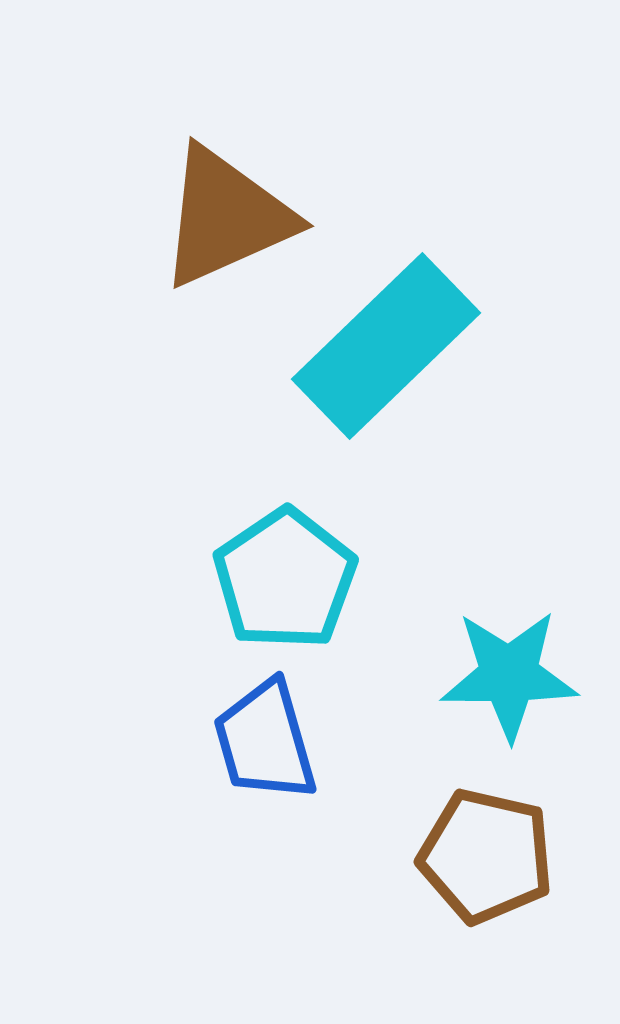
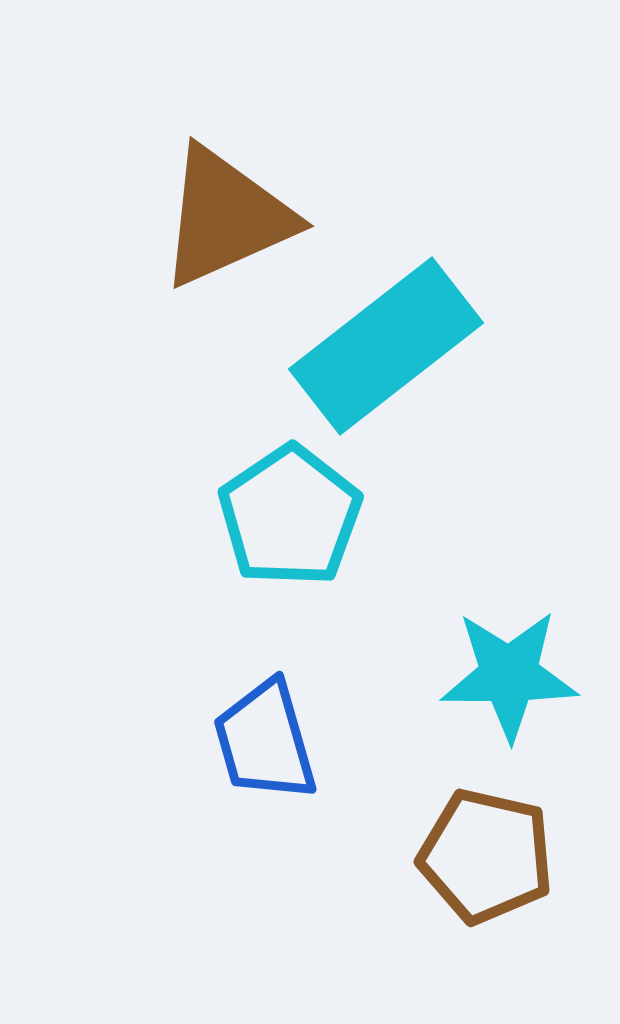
cyan rectangle: rotated 6 degrees clockwise
cyan pentagon: moved 5 px right, 63 px up
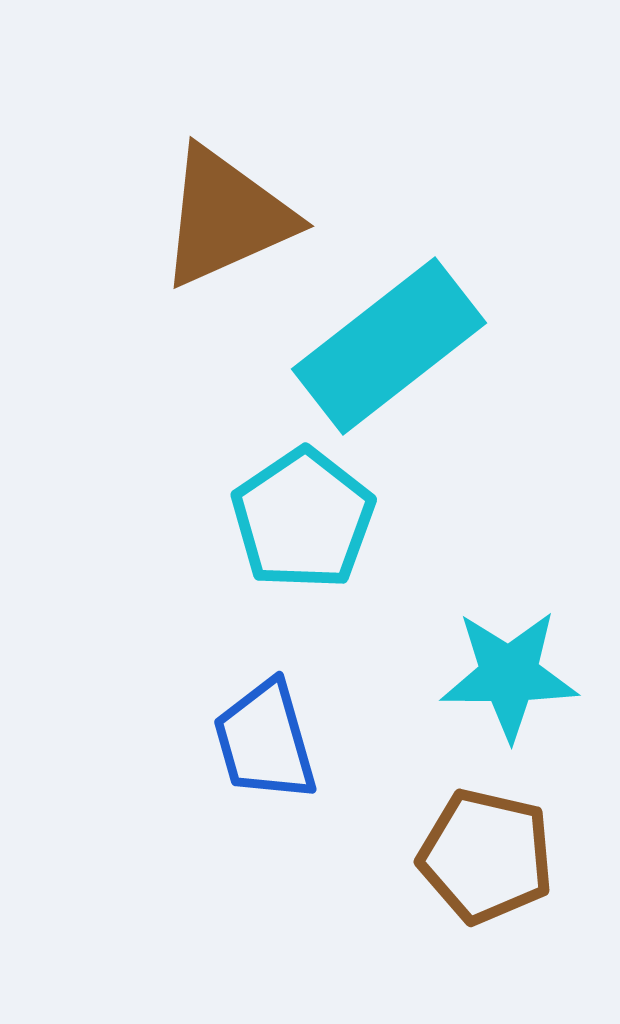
cyan rectangle: moved 3 px right
cyan pentagon: moved 13 px right, 3 px down
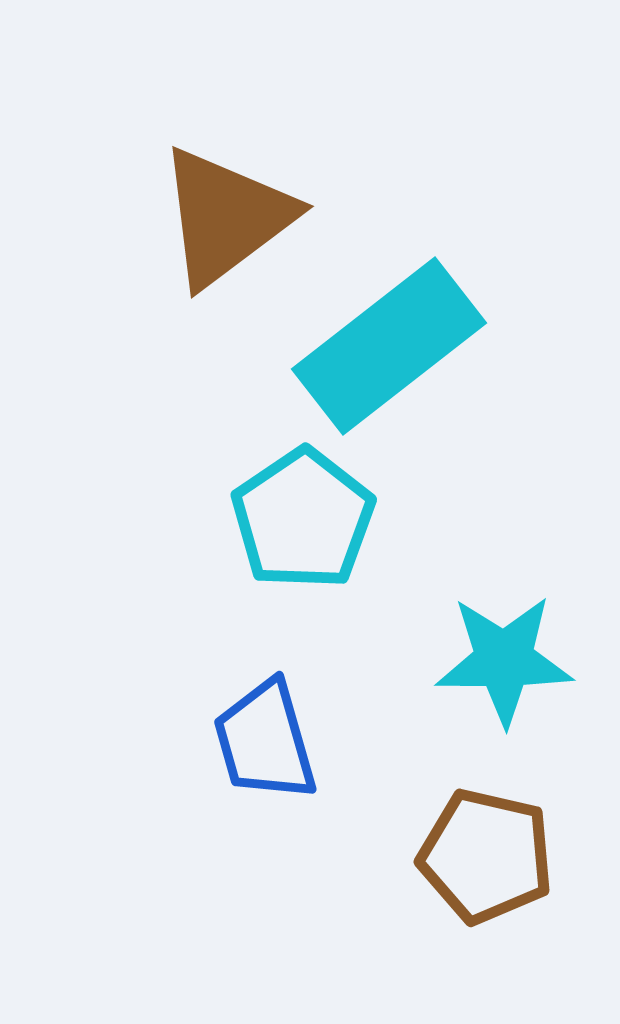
brown triangle: rotated 13 degrees counterclockwise
cyan star: moved 5 px left, 15 px up
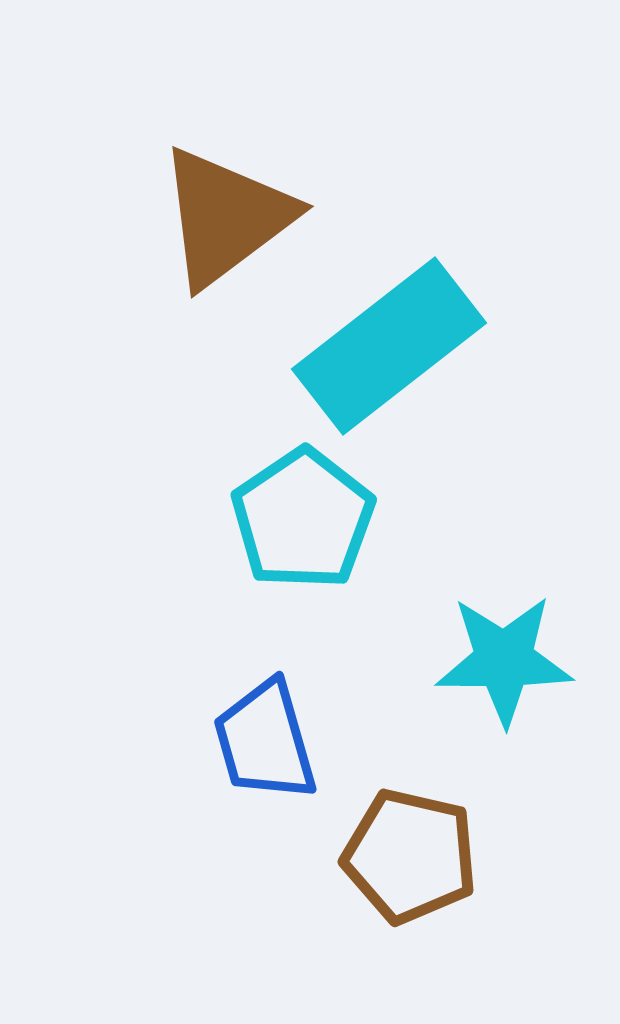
brown pentagon: moved 76 px left
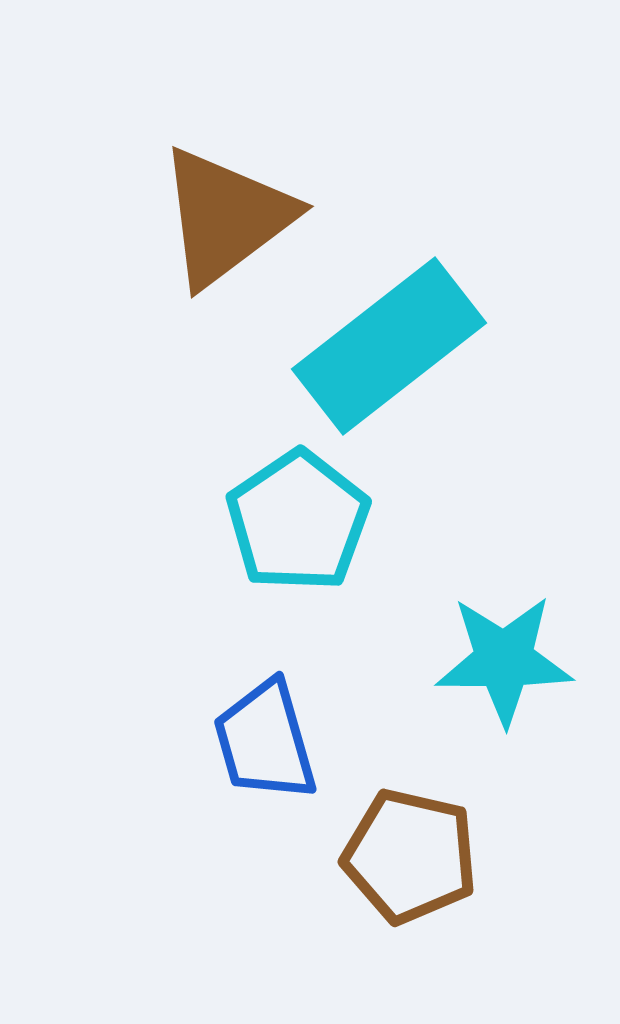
cyan pentagon: moved 5 px left, 2 px down
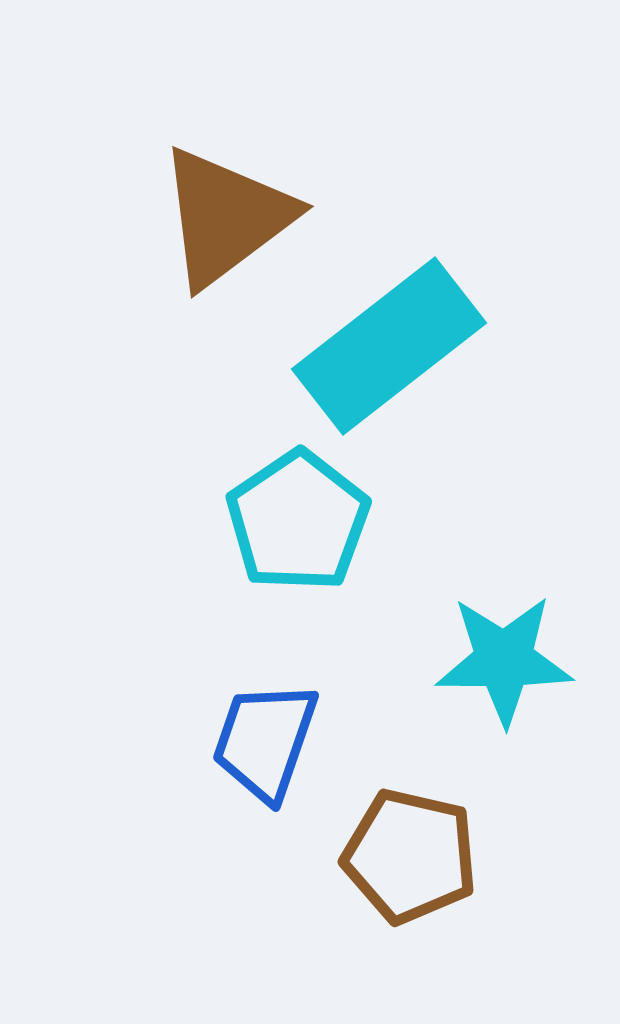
blue trapezoid: rotated 35 degrees clockwise
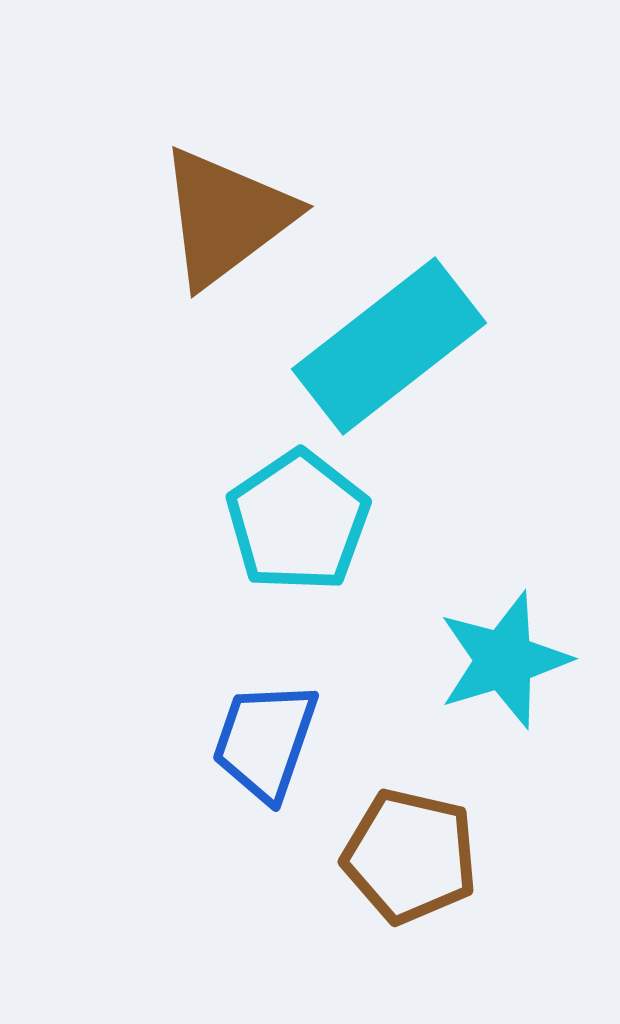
cyan star: rotated 17 degrees counterclockwise
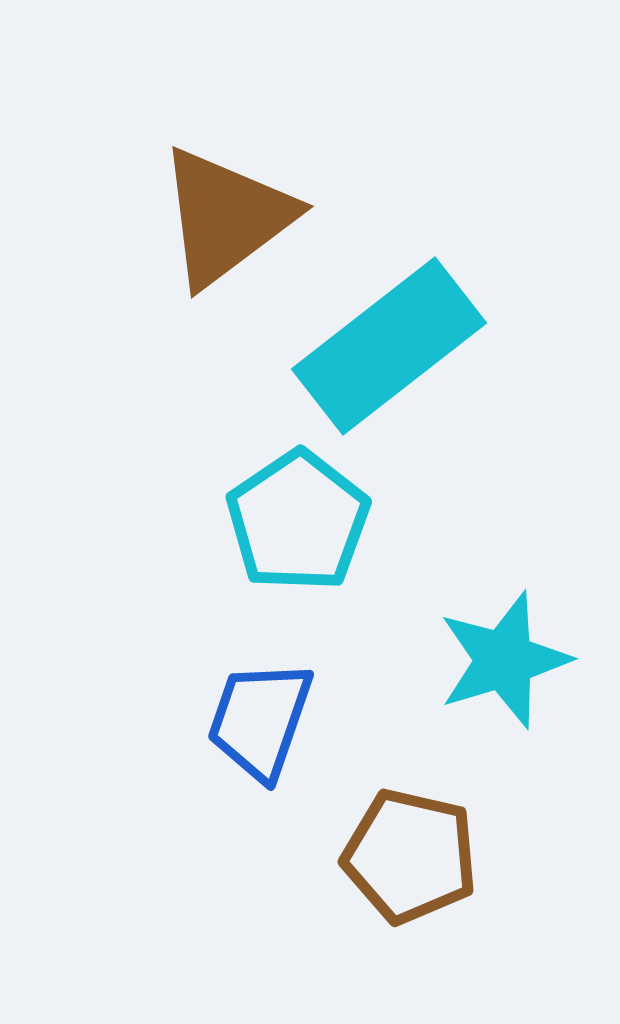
blue trapezoid: moved 5 px left, 21 px up
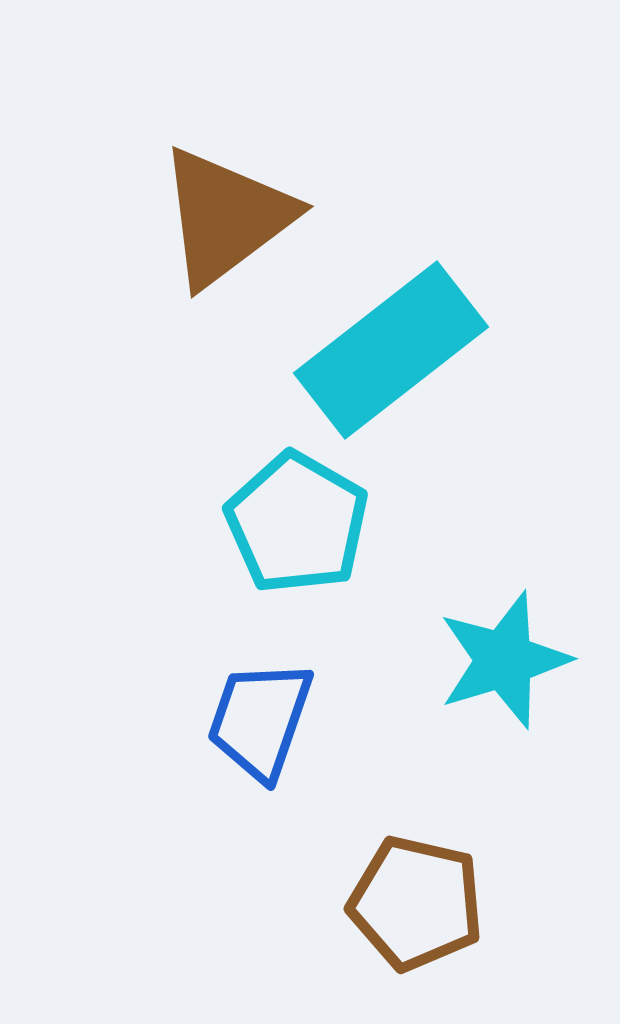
cyan rectangle: moved 2 px right, 4 px down
cyan pentagon: moved 1 px left, 2 px down; rotated 8 degrees counterclockwise
brown pentagon: moved 6 px right, 47 px down
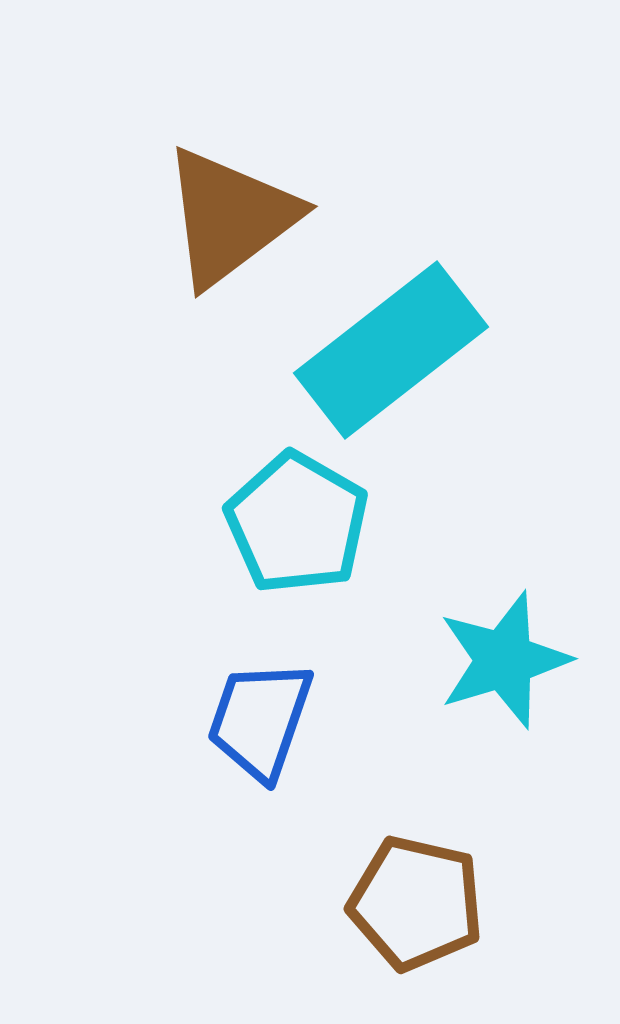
brown triangle: moved 4 px right
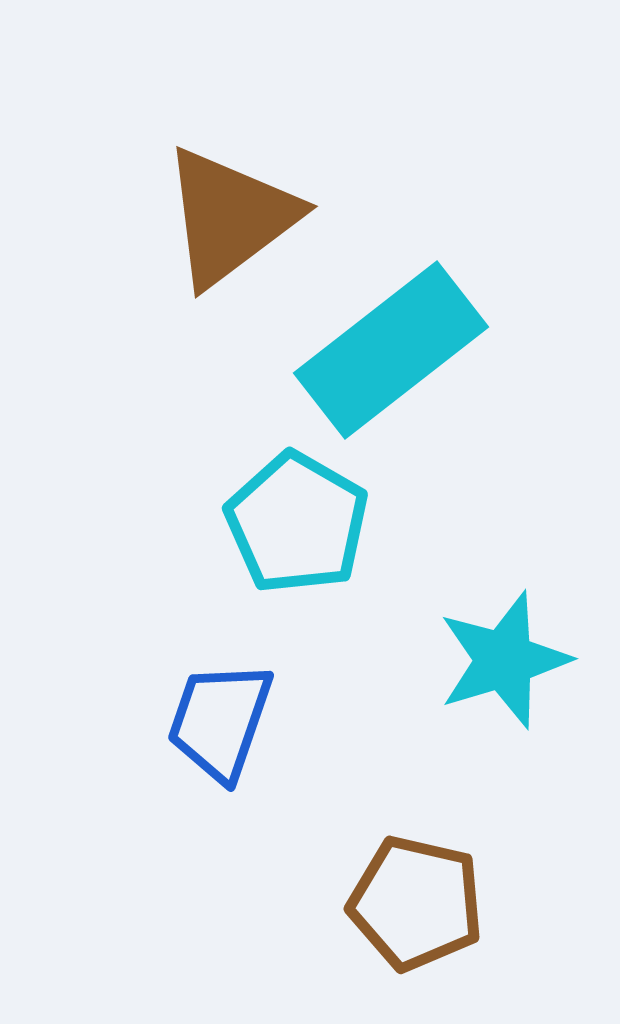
blue trapezoid: moved 40 px left, 1 px down
